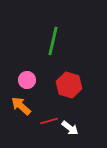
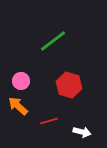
green line: rotated 40 degrees clockwise
pink circle: moved 6 px left, 1 px down
orange arrow: moved 3 px left
white arrow: moved 12 px right, 4 px down; rotated 24 degrees counterclockwise
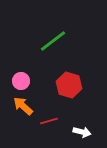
orange arrow: moved 5 px right
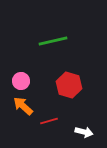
green line: rotated 24 degrees clockwise
white arrow: moved 2 px right
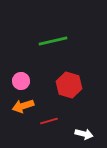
orange arrow: rotated 60 degrees counterclockwise
white arrow: moved 2 px down
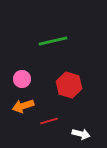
pink circle: moved 1 px right, 2 px up
white arrow: moved 3 px left
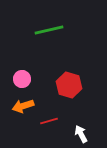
green line: moved 4 px left, 11 px up
white arrow: rotated 132 degrees counterclockwise
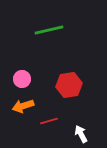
red hexagon: rotated 25 degrees counterclockwise
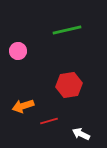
green line: moved 18 px right
pink circle: moved 4 px left, 28 px up
white arrow: rotated 36 degrees counterclockwise
